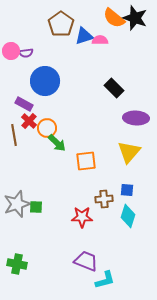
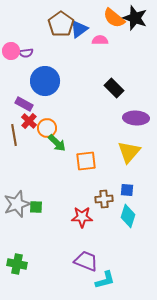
blue triangle: moved 5 px left, 7 px up; rotated 18 degrees counterclockwise
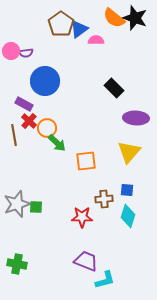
pink semicircle: moved 4 px left
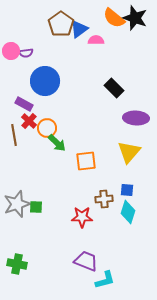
cyan diamond: moved 4 px up
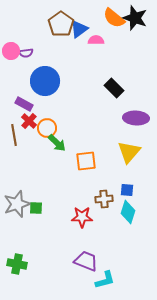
green square: moved 1 px down
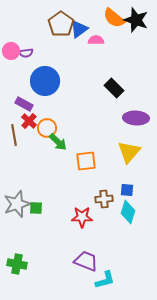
black star: moved 1 px right, 2 px down
green arrow: moved 1 px right, 1 px up
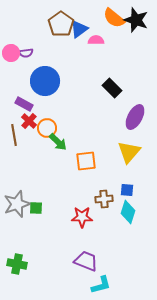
pink circle: moved 2 px down
black rectangle: moved 2 px left
purple ellipse: moved 1 px left, 1 px up; rotated 65 degrees counterclockwise
cyan L-shape: moved 4 px left, 5 px down
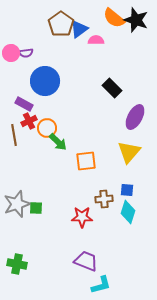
red cross: rotated 21 degrees clockwise
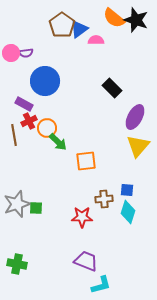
brown pentagon: moved 1 px right, 1 px down
yellow triangle: moved 9 px right, 6 px up
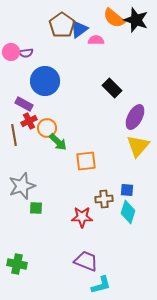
pink circle: moved 1 px up
gray star: moved 5 px right, 18 px up
